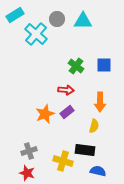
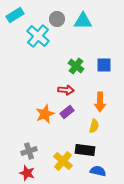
cyan cross: moved 2 px right, 2 px down
yellow cross: rotated 24 degrees clockwise
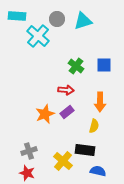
cyan rectangle: moved 2 px right, 1 px down; rotated 36 degrees clockwise
cyan triangle: rotated 18 degrees counterclockwise
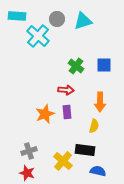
purple rectangle: rotated 56 degrees counterclockwise
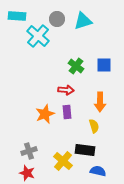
yellow semicircle: rotated 32 degrees counterclockwise
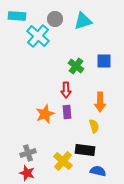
gray circle: moved 2 px left
blue square: moved 4 px up
red arrow: rotated 84 degrees clockwise
gray cross: moved 1 px left, 2 px down
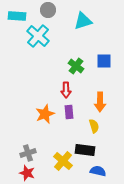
gray circle: moved 7 px left, 9 px up
purple rectangle: moved 2 px right
